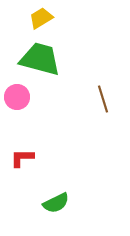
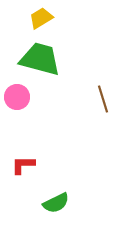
red L-shape: moved 1 px right, 7 px down
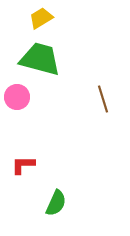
green semicircle: rotated 40 degrees counterclockwise
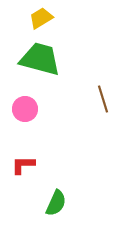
pink circle: moved 8 px right, 12 px down
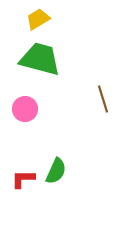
yellow trapezoid: moved 3 px left, 1 px down
red L-shape: moved 14 px down
green semicircle: moved 32 px up
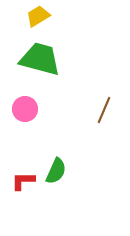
yellow trapezoid: moved 3 px up
brown line: moved 1 px right, 11 px down; rotated 40 degrees clockwise
red L-shape: moved 2 px down
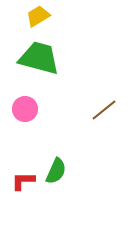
green trapezoid: moved 1 px left, 1 px up
brown line: rotated 28 degrees clockwise
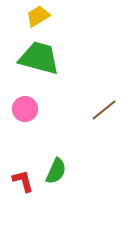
red L-shape: rotated 75 degrees clockwise
